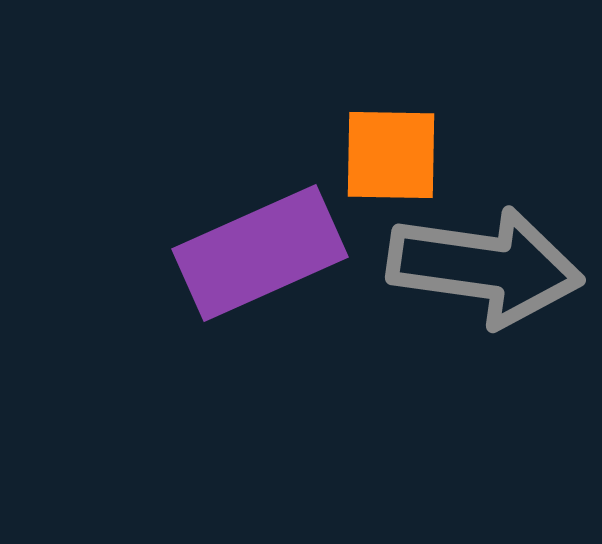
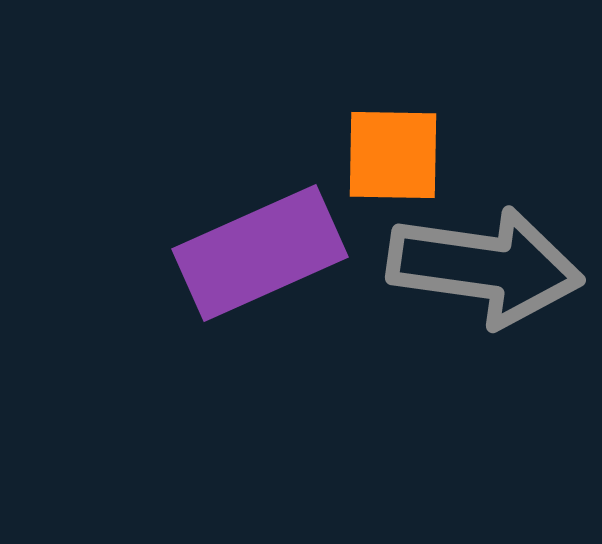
orange square: moved 2 px right
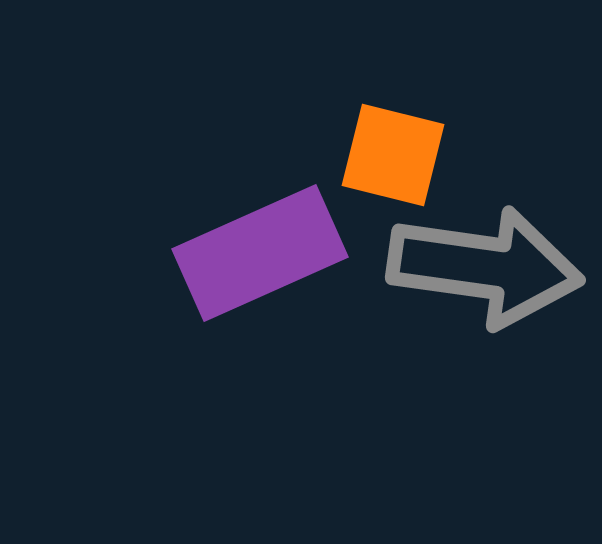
orange square: rotated 13 degrees clockwise
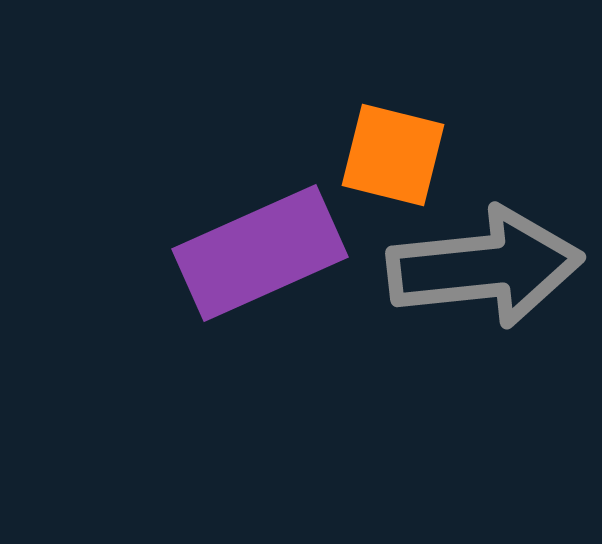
gray arrow: rotated 14 degrees counterclockwise
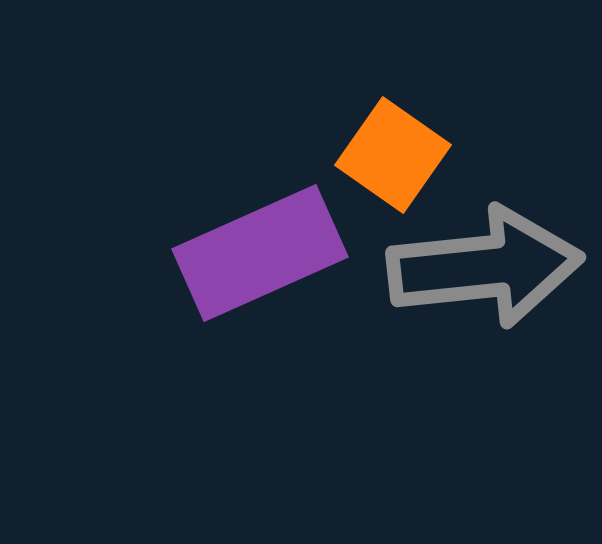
orange square: rotated 21 degrees clockwise
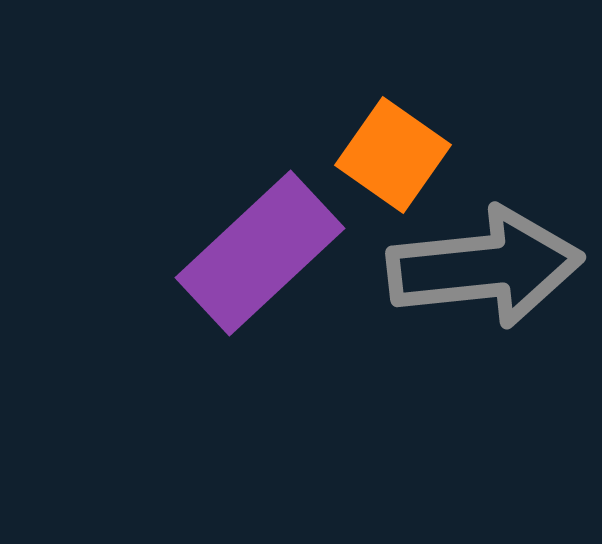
purple rectangle: rotated 19 degrees counterclockwise
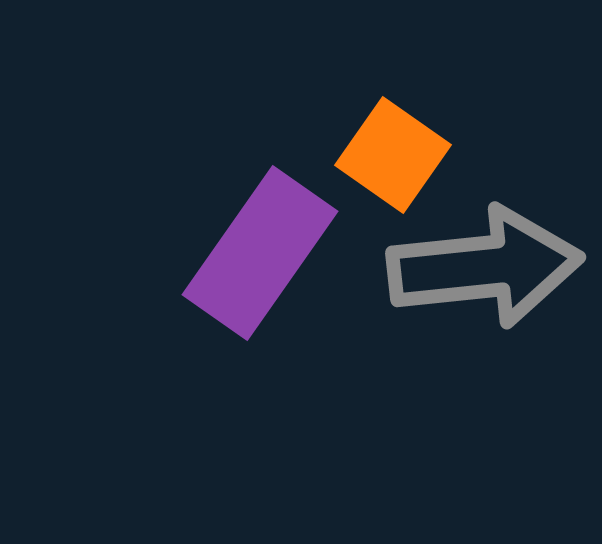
purple rectangle: rotated 12 degrees counterclockwise
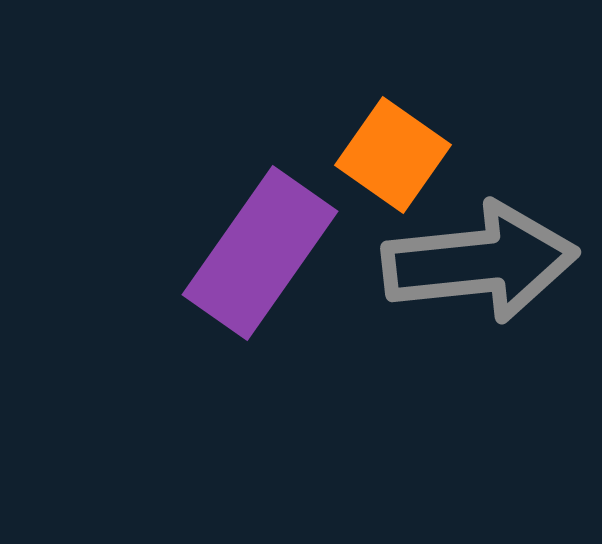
gray arrow: moved 5 px left, 5 px up
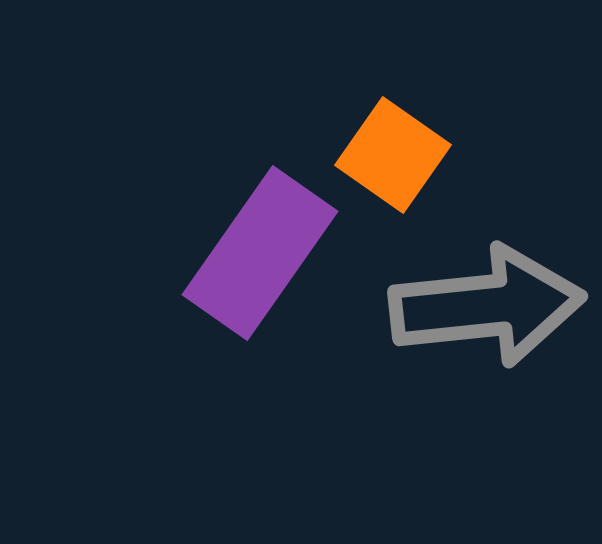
gray arrow: moved 7 px right, 44 px down
